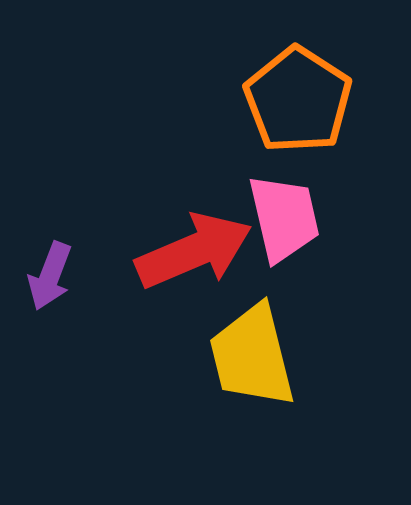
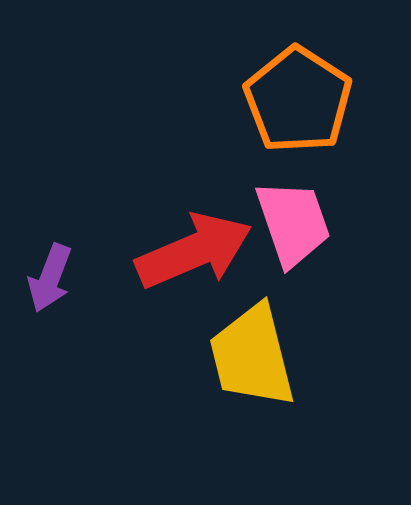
pink trapezoid: moved 9 px right, 5 px down; rotated 6 degrees counterclockwise
purple arrow: moved 2 px down
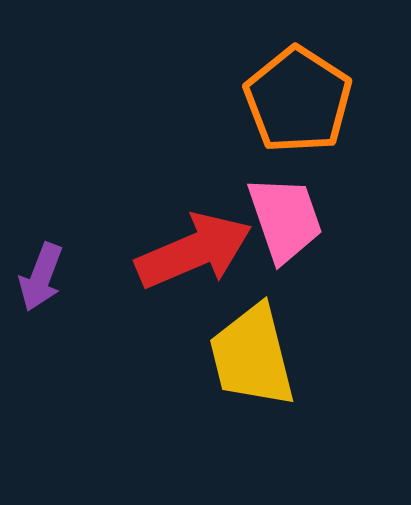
pink trapezoid: moved 8 px left, 4 px up
purple arrow: moved 9 px left, 1 px up
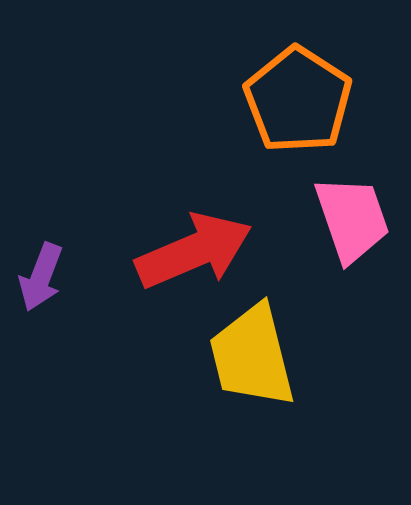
pink trapezoid: moved 67 px right
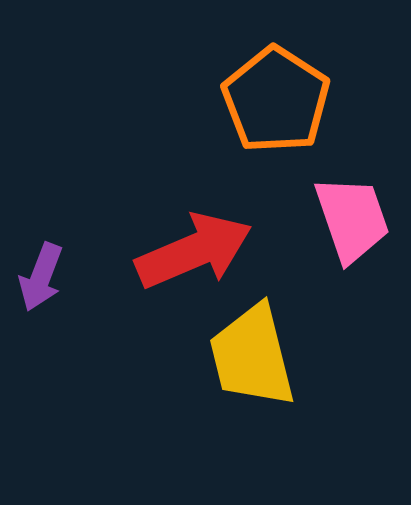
orange pentagon: moved 22 px left
